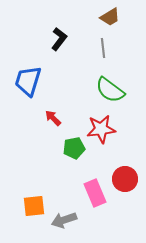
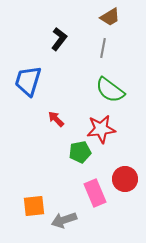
gray line: rotated 18 degrees clockwise
red arrow: moved 3 px right, 1 px down
green pentagon: moved 6 px right, 4 px down
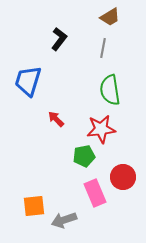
green semicircle: rotated 44 degrees clockwise
green pentagon: moved 4 px right, 4 px down
red circle: moved 2 px left, 2 px up
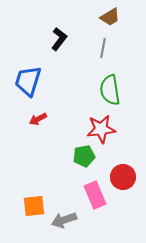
red arrow: moved 18 px left; rotated 72 degrees counterclockwise
pink rectangle: moved 2 px down
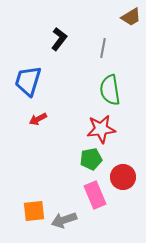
brown trapezoid: moved 21 px right
green pentagon: moved 7 px right, 3 px down
orange square: moved 5 px down
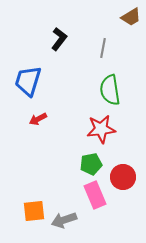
green pentagon: moved 5 px down
